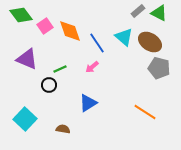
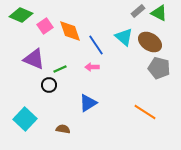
green diamond: rotated 30 degrees counterclockwise
blue line: moved 1 px left, 2 px down
purple triangle: moved 7 px right
pink arrow: rotated 40 degrees clockwise
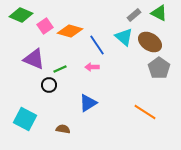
gray rectangle: moved 4 px left, 4 px down
orange diamond: rotated 55 degrees counterclockwise
blue line: moved 1 px right
gray pentagon: rotated 20 degrees clockwise
cyan square: rotated 15 degrees counterclockwise
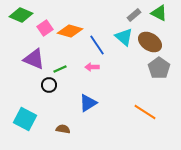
pink square: moved 2 px down
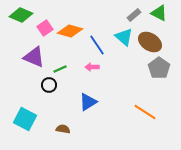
purple triangle: moved 2 px up
blue triangle: moved 1 px up
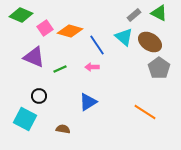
black circle: moved 10 px left, 11 px down
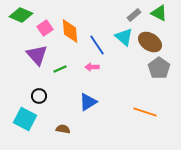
orange diamond: rotated 70 degrees clockwise
purple triangle: moved 3 px right, 2 px up; rotated 25 degrees clockwise
orange line: rotated 15 degrees counterclockwise
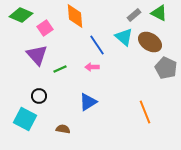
orange diamond: moved 5 px right, 15 px up
gray pentagon: moved 7 px right; rotated 10 degrees counterclockwise
orange line: rotated 50 degrees clockwise
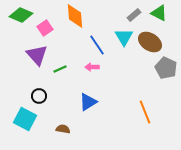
cyan triangle: rotated 18 degrees clockwise
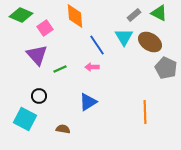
orange line: rotated 20 degrees clockwise
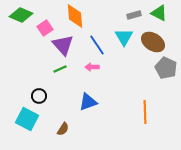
gray rectangle: rotated 24 degrees clockwise
brown ellipse: moved 3 px right
purple triangle: moved 26 px right, 10 px up
blue triangle: rotated 12 degrees clockwise
cyan square: moved 2 px right
brown semicircle: rotated 112 degrees clockwise
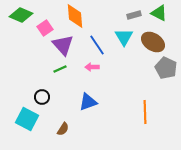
black circle: moved 3 px right, 1 px down
